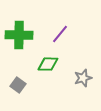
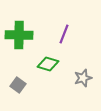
purple line: moved 4 px right; rotated 18 degrees counterclockwise
green diamond: rotated 15 degrees clockwise
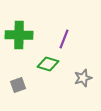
purple line: moved 5 px down
gray square: rotated 35 degrees clockwise
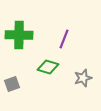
green diamond: moved 3 px down
gray square: moved 6 px left, 1 px up
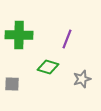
purple line: moved 3 px right
gray star: moved 1 px left, 1 px down
gray square: rotated 21 degrees clockwise
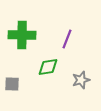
green cross: moved 3 px right
green diamond: rotated 25 degrees counterclockwise
gray star: moved 1 px left, 1 px down
